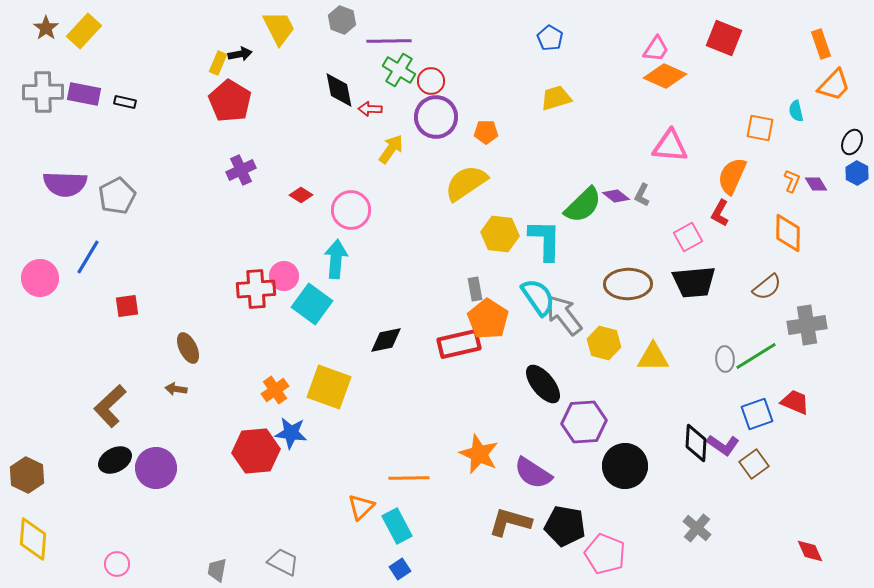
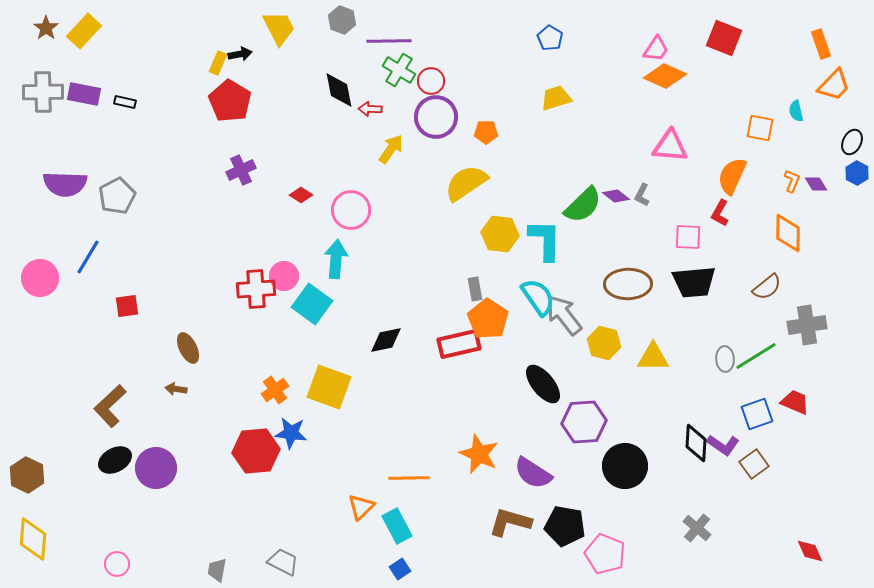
pink square at (688, 237): rotated 32 degrees clockwise
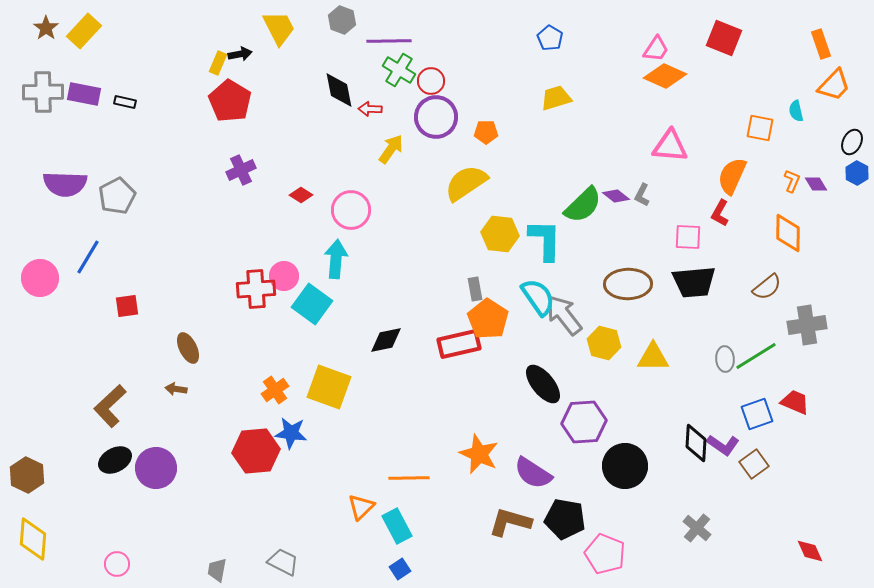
black pentagon at (565, 526): moved 7 px up
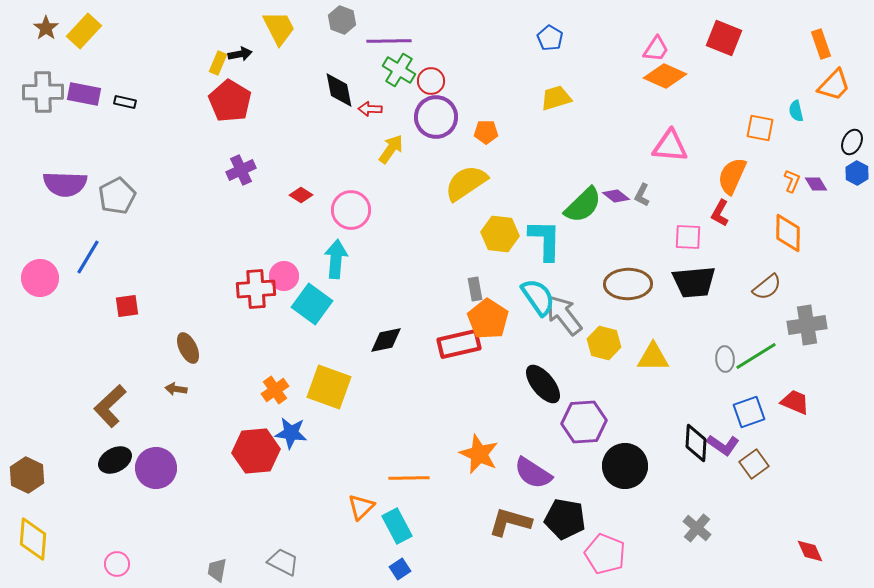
blue square at (757, 414): moved 8 px left, 2 px up
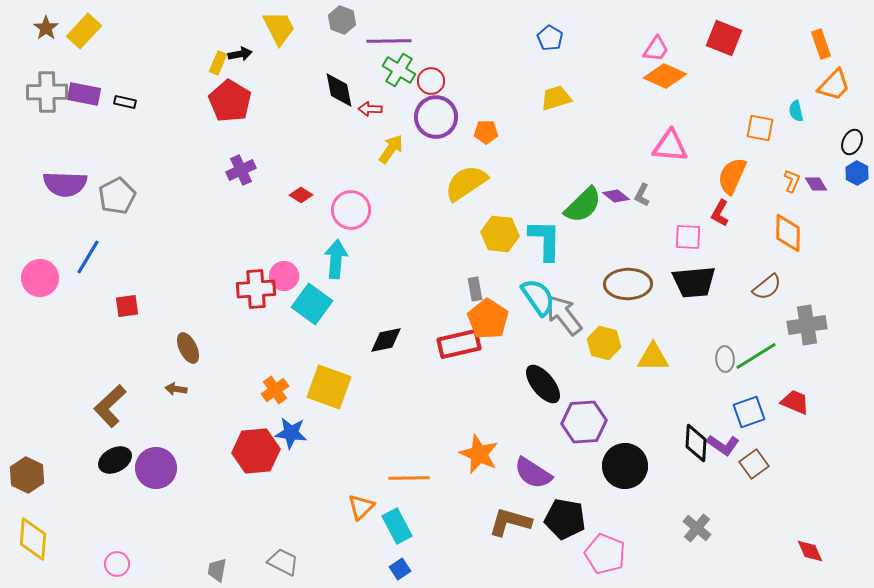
gray cross at (43, 92): moved 4 px right
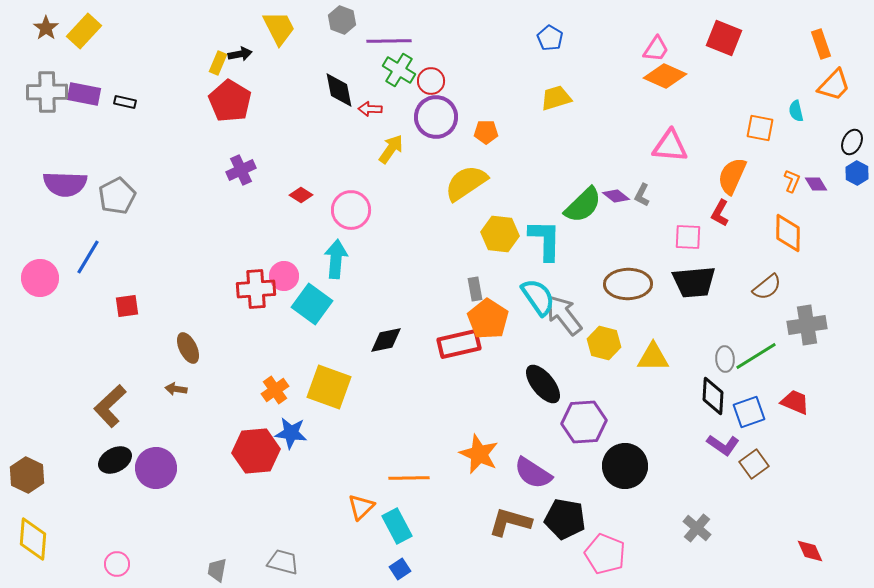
black diamond at (696, 443): moved 17 px right, 47 px up
gray trapezoid at (283, 562): rotated 12 degrees counterclockwise
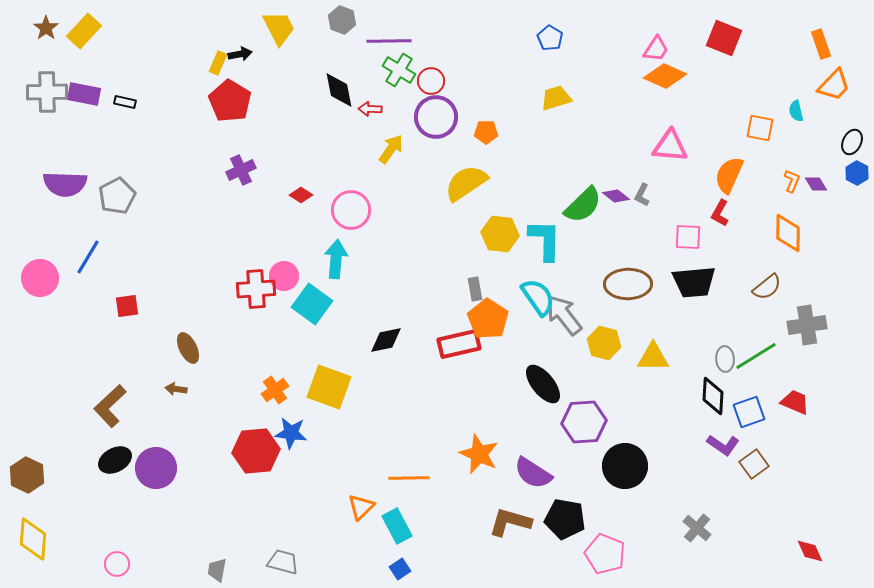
orange semicircle at (732, 176): moved 3 px left, 1 px up
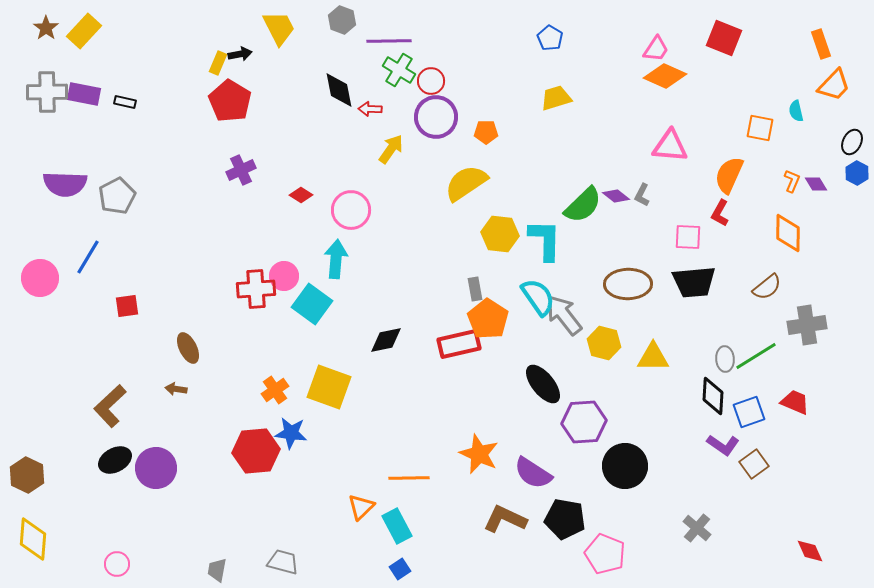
brown L-shape at (510, 522): moved 5 px left, 3 px up; rotated 9 degrees clockwise
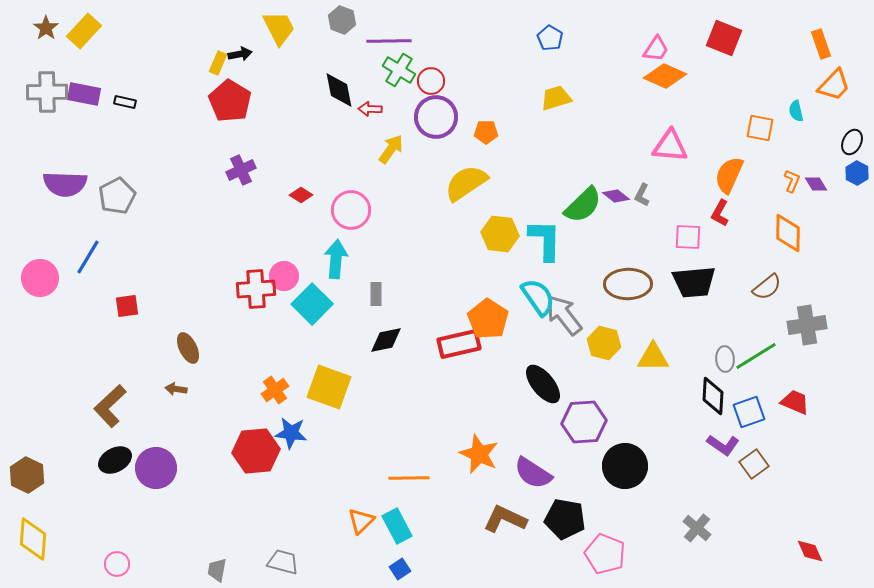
gray rectangle at (475, 289): moved 99 px left, 5 px down; rotated 10 degrees clockwise
cyan square at (312, 304): rotated 9 degrees clockwise
orange triangle at (361, 507): moved 14 px down
